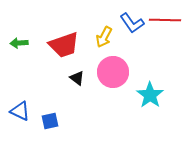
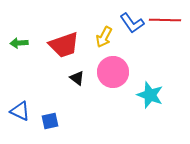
cyan star: rotated 16 degrees counterclockwise
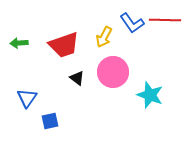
blue triangle: moved 7 px right, 13 px up; rotated 40 degrees clockwise
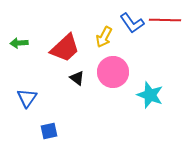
red trapezoid: moved 1 px right, 3 px down; rotated 24 degrees counterclockwise
blue square: moved 1 px left, 10 px down
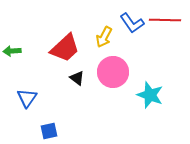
green arrow: moved 7 px left, 8 px down
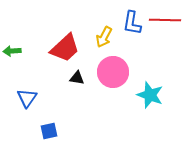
blue L-shape: rotated 45 degrees clockwise
black triangle: rotated 28 degrees counterclockwise
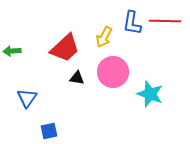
red line: moved 1 px down
cyan star: moved 1 px up
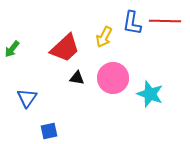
green arrow: moved 2 px up; rotated 48 degrees counterclockwise
pink circle: moved 6 px down
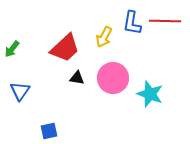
blue triangle: moved 7 px left, 7 px up
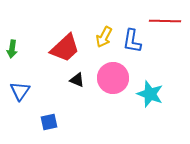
blue L-shape: moved 18 px down
green arrow: rotated 30 degrees counterclockwise
black triangle: moved 2 px down; rotated 14 degrees clockwise
blue square: moved 9 px up
